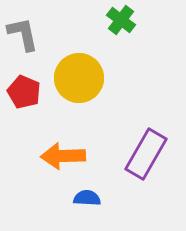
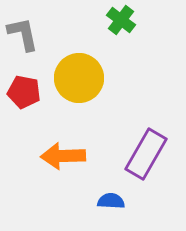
red pentagon: rotated 12 degrees counterclockwise
blue semicircle: moved 24 px right, 3 px down
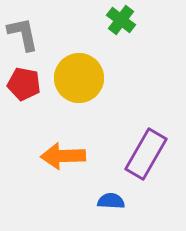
red pentagon: moved 8 px up
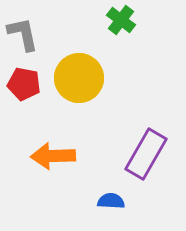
orange arrow: moved 10 px left
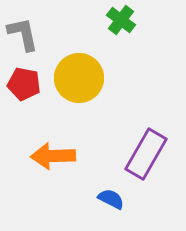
blue semicircle: moved 2 px up; rotated 24 degrees clockwise
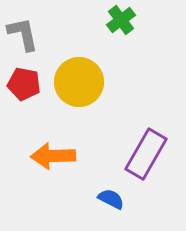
green cross: rotated 16 degrees clockwise
yellow circle: moved 4 px down
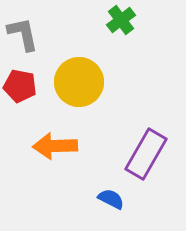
red pentagon: moved 4 px left, 2 px down
orange arrow: moved 2 px right, 10 px up
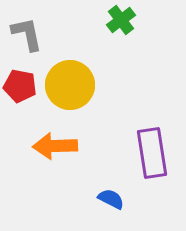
gray L-shape: moved 4 px right
yellow circle: moved 9 px left, 3 px down
purple rectangle: moved 6 px right, 1 px up; rotated 39 degrees counterclockwise
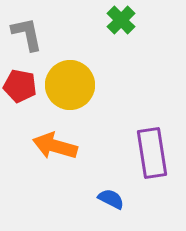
green cross: rotated 8 degrees counterclockwise
orange arrow: rotated 18 degrees clockwise
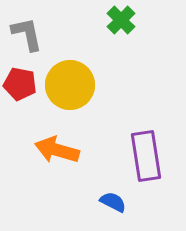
red pentagon: moved 2 px up
orange arrow: moved 2 px right, 4 px down
purple rectangle: moved 6 px left, 3 px down
blue semicircle: moved 2 px right, 3 px down
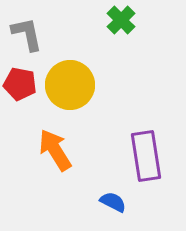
orange arrow: moved 2 px left; rotated 42 degrees clockwise
